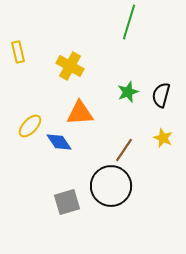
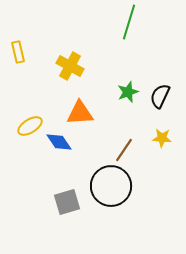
black semicircle: moved 1 px left, 1 px down; rotated 10 degrees clockwise
yellow ellipse: rotated 15 degrees clockwise
yellow star: moved 1 px left; rotated 18 degrees counterclockwise
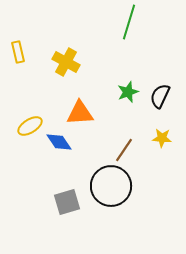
yellow cross: moved 4 px left, 4 px up
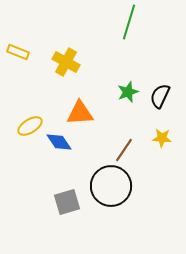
yellow rectangle: rotated 55 degrees counterclockwise
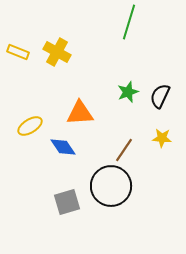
yellow cross: moved 9 px left, 10 px up
blue diamond: moved 4 px right, 5 px down
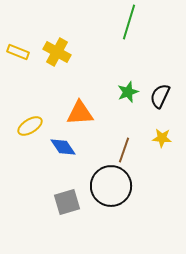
brown line: rotated 15 degrees counterclockwise
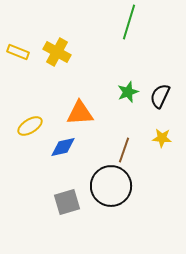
blue diamond: rotated 68 degrees counterclockwise
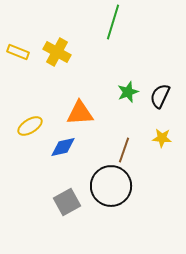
green line: moved 16 px left
gray square: rotated 12 degrees counterclockwise
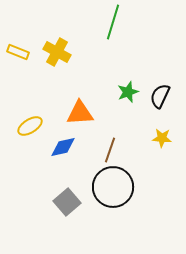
brown line: moved 14 px left
black circle: moved 2 px right, 1 px down
gray square: rotated 12 degrees counterclockwise
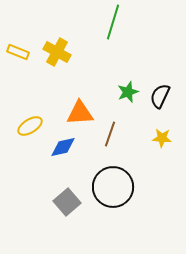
brown line: moved 16 px up
